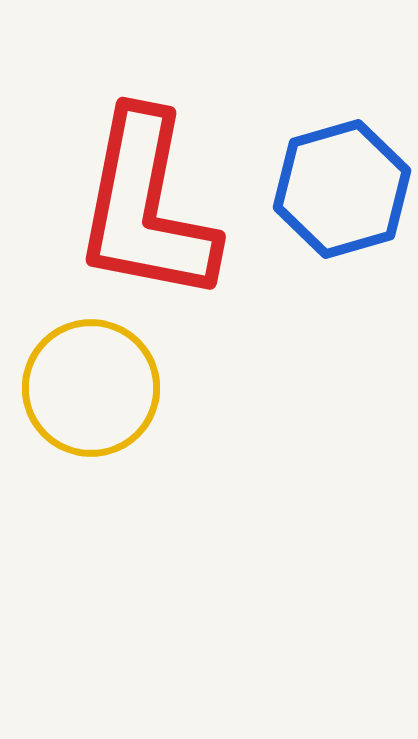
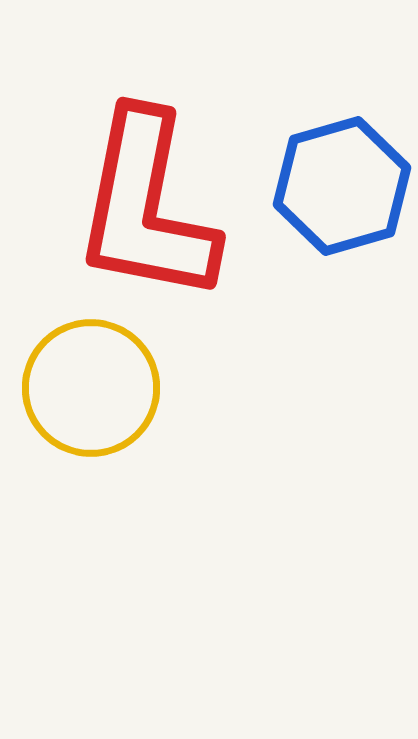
blue hexagon: moved 3 px up
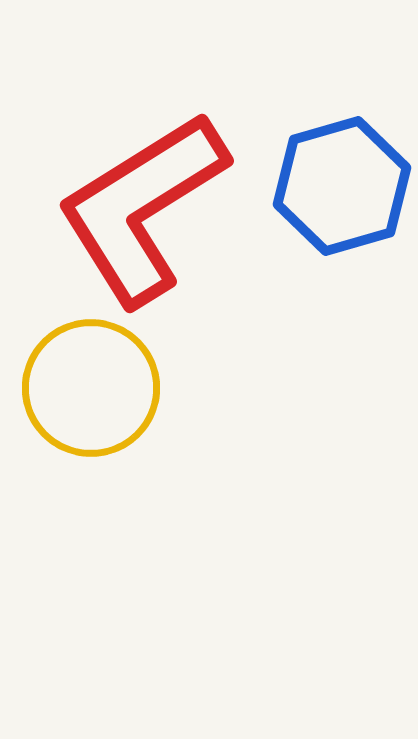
red L-shape: moved 4 px left, 1 px down; rotated 47 degrees clockwise
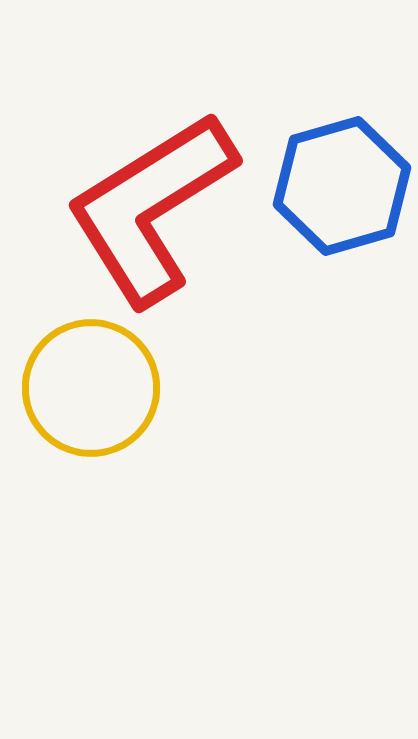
red L-shape: moved 9 px right
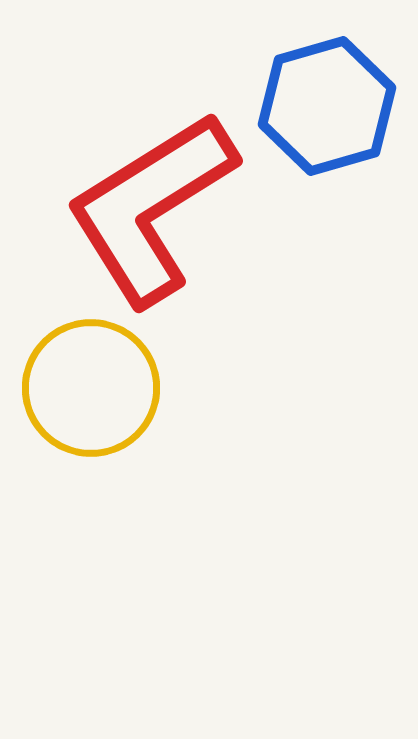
blue hexagon: moved 15 px left, 80 px up
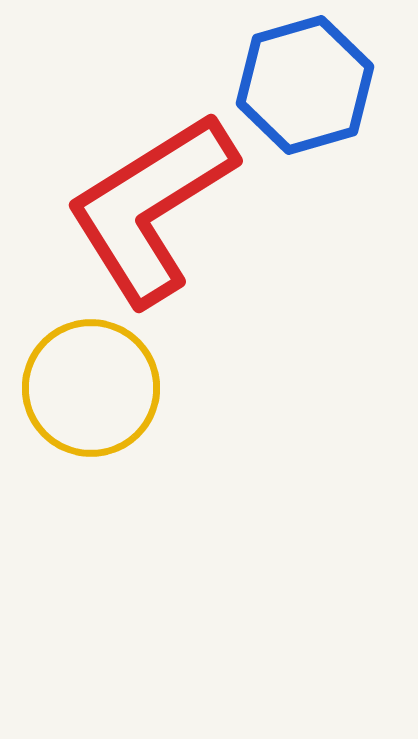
blue hexagon: moved 22 px left, 21 px up
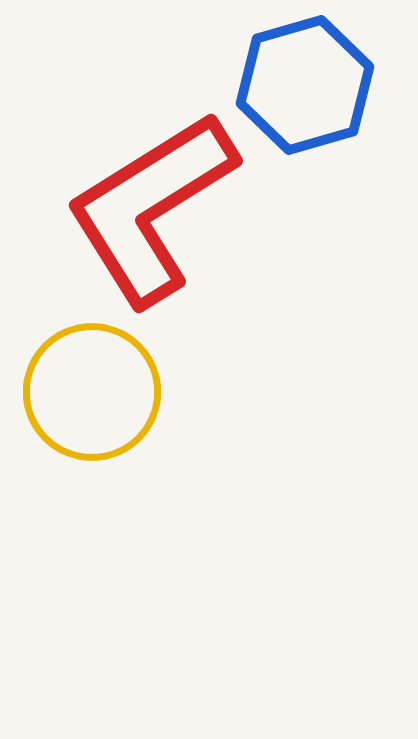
yellow circle: moved 1 px right, 4 px down
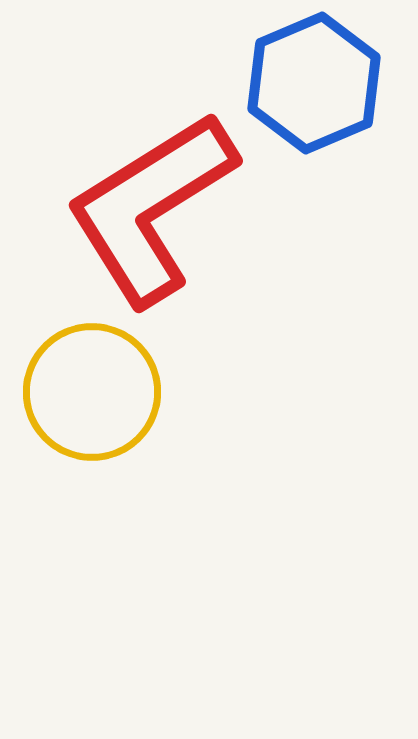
blue hexagon: moved 9 px right, 2 px up; rotated 7 degrees counterclockwise
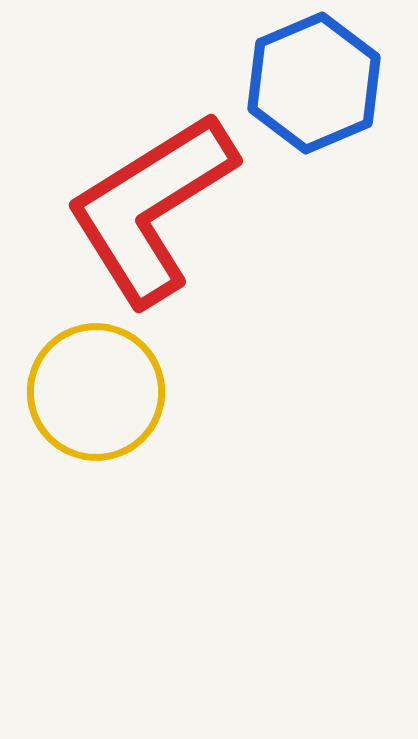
yellow circle: moved 4 px right
